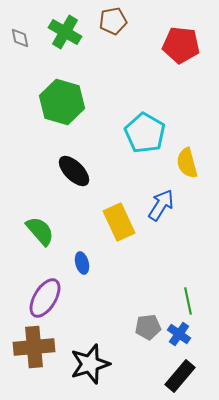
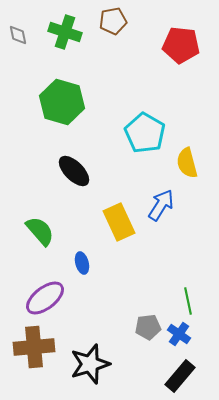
green cross: rotated 12 degrees counterclockwise
gray diamond: moved 2 px left, 3 px up
purple ellipse: rotated 21 degrees clockwise
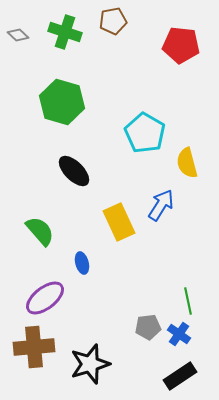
gray diamond: rotated 35 degrees counterclockwise
black rectangle: rotated 16 degrees clockwise
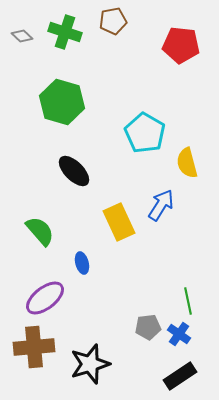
gray diamond: moved 4 px right, 1 px down
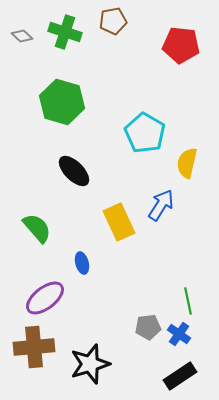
yellow semicircle: rotated 28 degrees clockwise
green semicircle: moved 3 px left, 3 px up
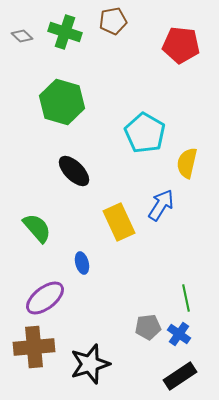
green line: moved 2 px left, 3 px up
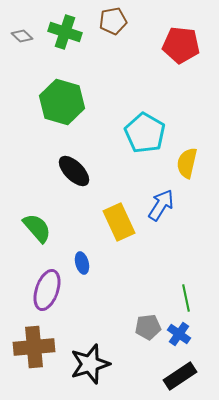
purple ellipse: moved 2 px right, 8 px up; rotated 33 degrees counterclockwise
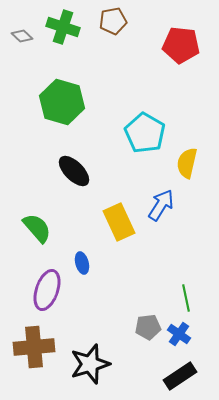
green cross: moved 2 px left, 5 px up
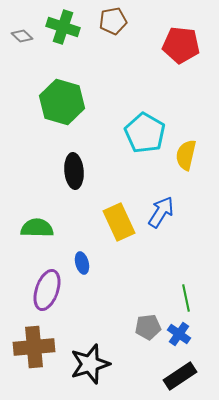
yellow semicircle: moved 1 px left, 8 px up
black ellipse: rotated 40 degrees clockwise
blue arrow: moved 7 px down
green semicircle: rotated 48 degrees counterclockwise
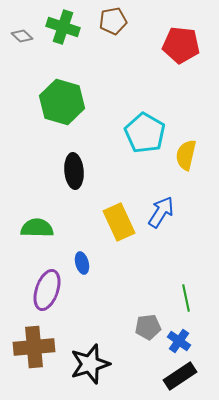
blue cross: moved 7 px down
